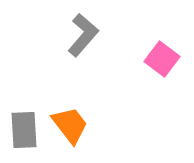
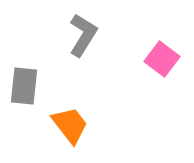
gray L-shape: rotated 9 degrees counterclockwise
gray rectangle: moved 44 px up; rotated 9 degrees clockwise
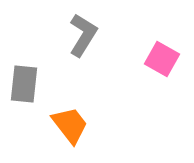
pink square: rotated 8 degrees counterclockwise
gray rectangle: moved 2 px up
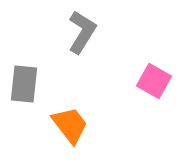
gray L-shape: moved 1 px left, 3 px up
pink square: moved 8 px left, 22 px down
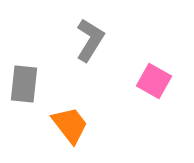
gray L-shape: moved 8 px right, 8 px down
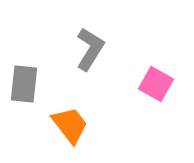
gray L-shape: moved 9 px down
pink square: moved 2 px right, 3 px down
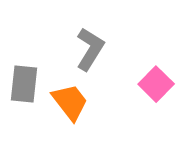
pink square: rotated 16 degrees clockwise
orange trapezoid: moved 23 px up
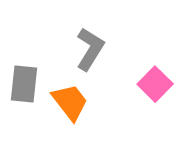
pink square: moved 1 px left
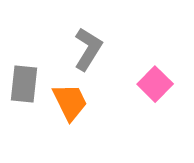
gray L-shape: moved 2 px left
orange trapezoid: rotated 12 degrees clockwise
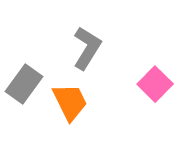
gray L-shape: moved 1 px left, 1 px up
gray rectangle: rotated 30 degrees clockwise
